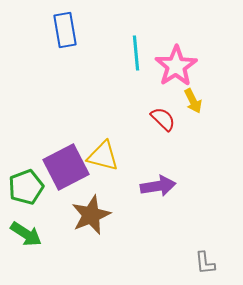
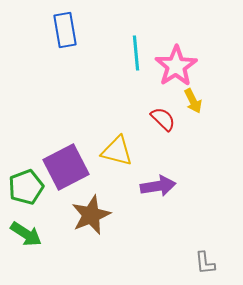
yellow triangle: moved 14 px right, 5 px up
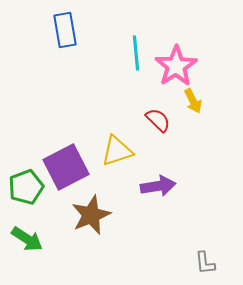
red semicircle: moved 5 px left, 1 px down
yellow triangle: rotated 32 degrees counterclockwise
green arrow: moved 1 px right, 5 px down
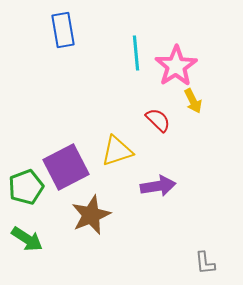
blue rectangle: moved 2 px left
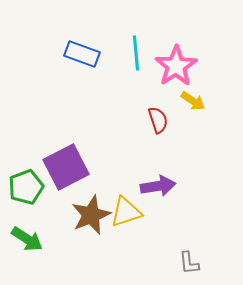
blue rectangle: moved 19 px right, 24 px down; rotated 60 degrees counterclockwise
yellow arrow: rotated 30 degrees counterclockwise
red semicircle: rotated 28 degrees clockwise
yellow triangle: moved 9 px right, 61 px down
gray L-shape: moved 16 px left
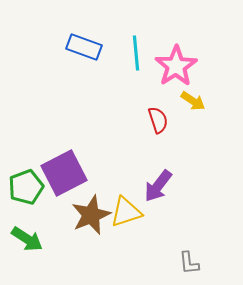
blue rectangle: moved 2 px right, 7 px up
purple square: moved 2 px left, 6 px down
purple arrow: rotated 136 degrees clockwise
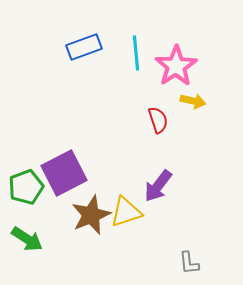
blue rectangle: rotated 40 degrees counterclockwise
yellow arrow: rotated 20 degrees counterclockwise
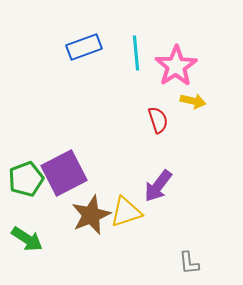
green pentagon: moved 8 px up
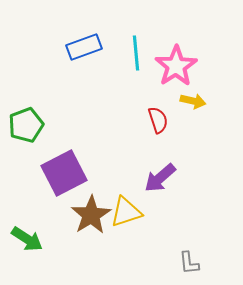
green pentagon: moved 54 px up
purple arrow: moved 2 px right, 8 px up; rotated 12 degrees clockwise
brown star: rotated 9 degrees counterclockwise
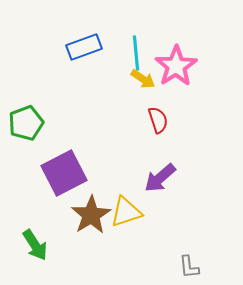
yellow arrow: moved 50 px left, 22 px up; rotated 20 degrees clockwise
green pentagon: moved 2 px up
green arrow: moved 8 px right, 6 px down; rotated 24 degrees clockwise
gray L-shape: moved 4 px down
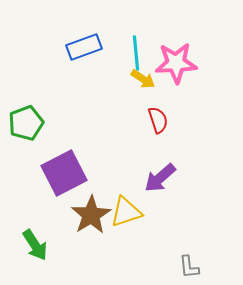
pink star: moved 3 px up; rotated 30 degrees clockwise
